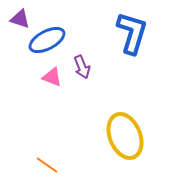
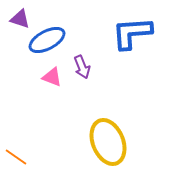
blue L-shape: rotated 111 degrees counterclockwise
yellow ellipse: moved 17 px left, 6 px down
orange line: moved 31 px left, 8 px up
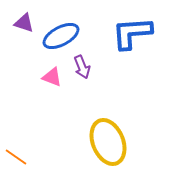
purple triangle: moved 4 px right, 4 px down
blue ellipse: moved 14 px right, 4 px up
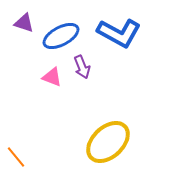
blue L-shape: moved 13 px left; rotated 147 degrees counterclockwise
yellow ellipse: rotated 69 degrees clockwise
orange line: rotated 15 degrees clockwise
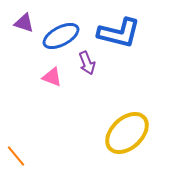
blue L-shape: rotated 15 degrees counterclockwise
purple arrow: moved 5 px right, 4 px up
yellow ellipse: moved 19 px right, 9 px up
orange line: moved 1 px up
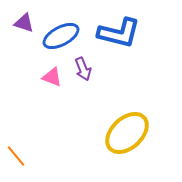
purple arrow: moved 4 px left, 6 px down
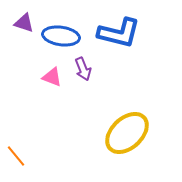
blue ellipse: rotated 36 degrees clockwise
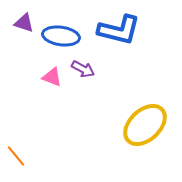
blue L-shape: moved 3 px up
purple arrow: rotated 40 degrees counterclockwise
yellow ellipse: moved 18 px right, 8 px up
